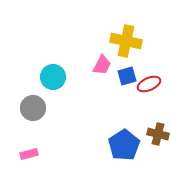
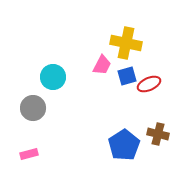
yellow cross: moved 2 px down
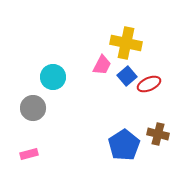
blue square: rotated 24 degrees counterclockwise
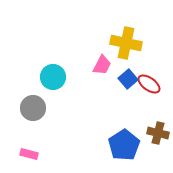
blue square: moved 1 px right, 3 px down
red ellipse: rotated 60 degrees clockwise
brown cross: moved 1 px up
pink rectangle: rotated 30 degrees clockwise
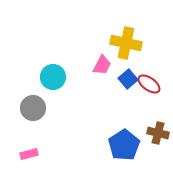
pink rectangle: rotated 30 degrees counterclockwise
